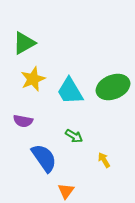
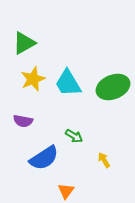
cyan trapezoid: moved 2 px left, 8 px up
blue semicircle: rotated 92 degrees clockwise
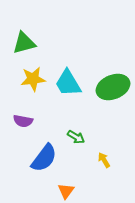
green triangle: rotated 15 degrees clockwise
yellow star: rotated 15 degrees clockwise
green arrow: moved 2 px right, 1 px down
blue semicircle: rotated 20 degrees counterclockwise
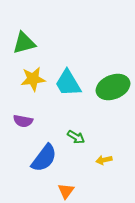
yellow arrow: rotated 70 degrees counterclockwise
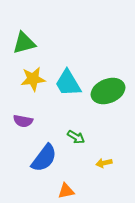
green ellipse: moved 5 px left, 4 px down
yellow arrow: moved 3 px down
orange triangle: rotated 42 degrees clockwise
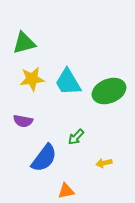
yellow star: moved 1 px left
cyan trapezoid: moved 1 px up
green ellipse: moved 1 px right
green arrow: rotated 102 degrees clockwise
